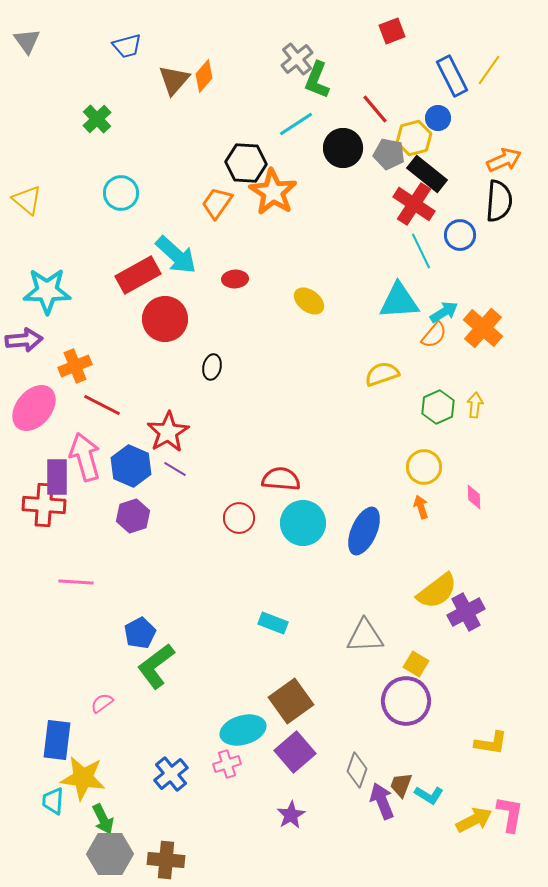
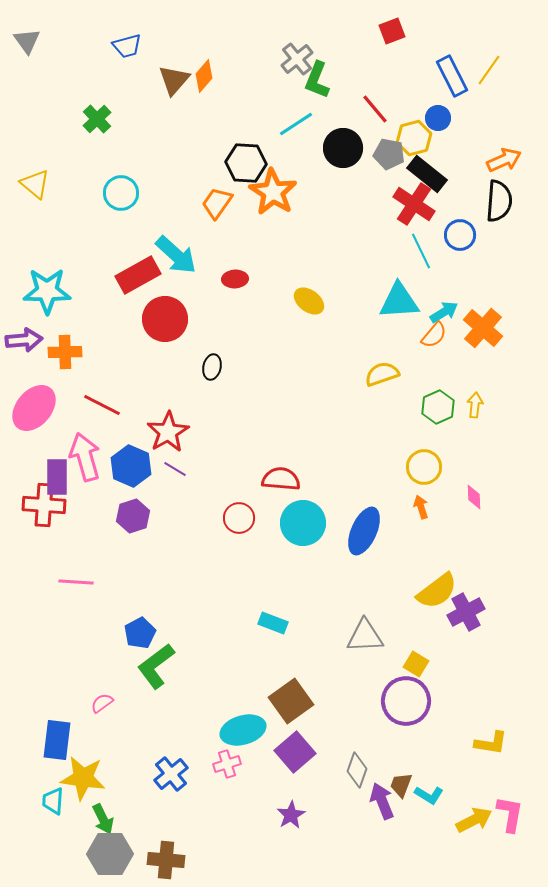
yellow triangle at (27, 200): moved 8 px right, 16 px up
orange cross at (75, 366): moved 10 px left, 14 px up; rotated 20 degrees clockwise
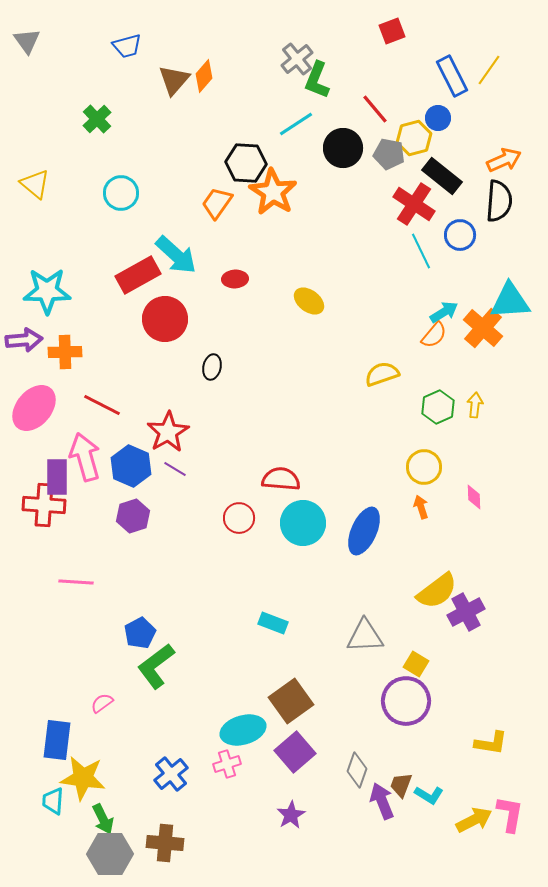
black rectangle at (427, 174): moved 15 px right, 2 px down
cyan triangle at (399, 301): moved 111 px right
brown cross at (166, 860): moved 1 px left, 17 px up
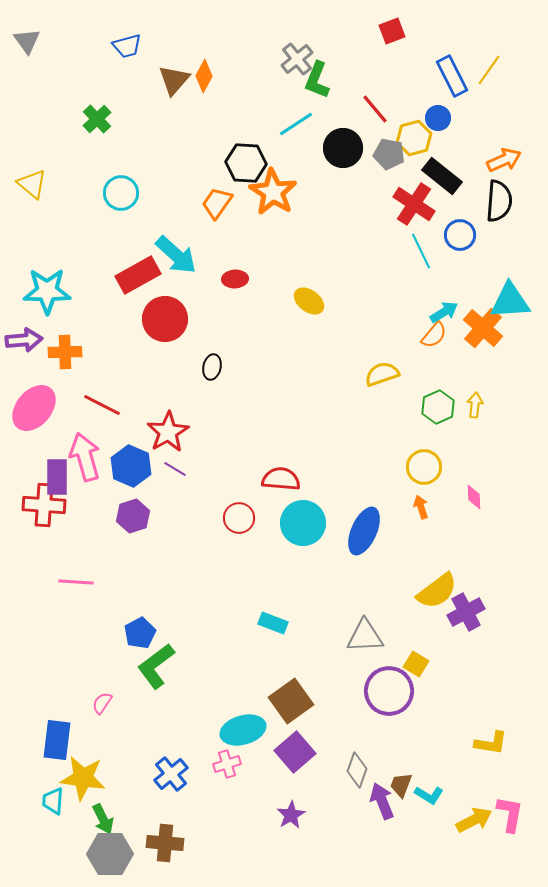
orange diamond at (204, 76): rotated 12 degrees counterclockwise
yellow triangle at (35, 184): moved 3 px left
purple circle at (406, 701): moved 17 px left, 10 px up
pink semicircle at (102, 703): rotated 20 degrees counterclockwise
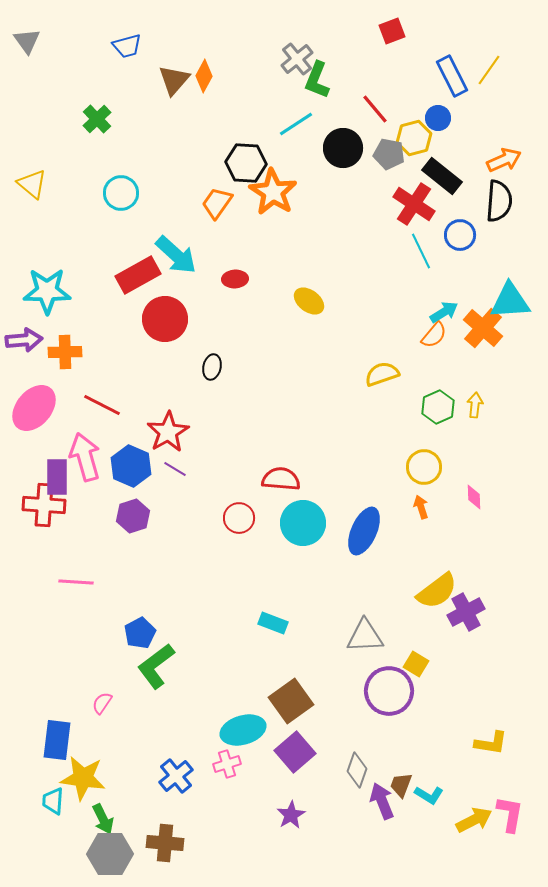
blue cross at (171, 774): moved 5 px right, 2 px down
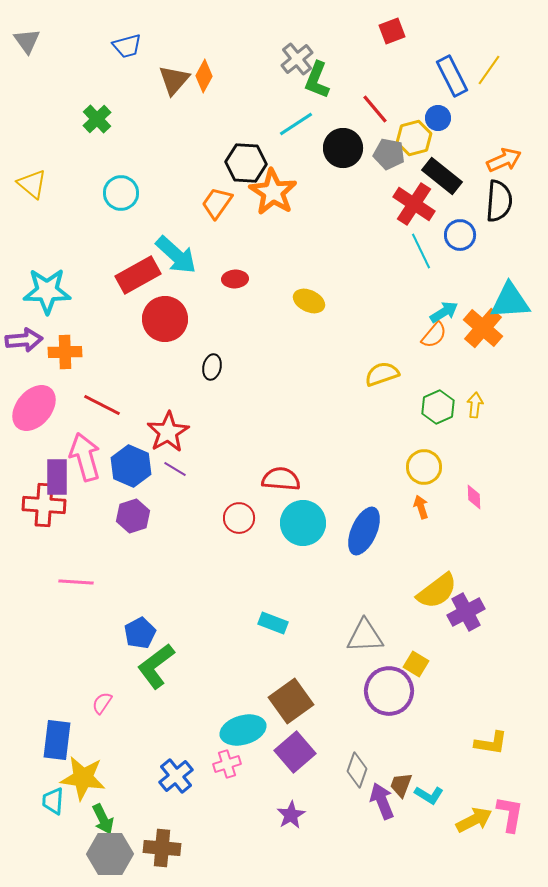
yellow ellipse at (309, 301): rotated 12 degrees counterclockwise
brown cross at (165, 843): moved 3 px left, 5 px down
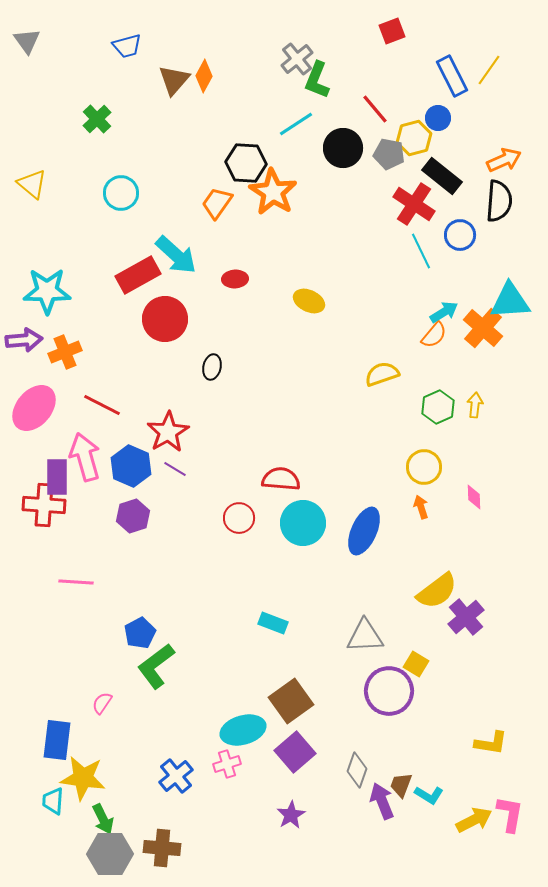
orange cross at (65, 352): rotated 20 degrees counterclockwise
purple cross at (466, 612): moved 5 px down; rotated 12 degrees counterclockwise
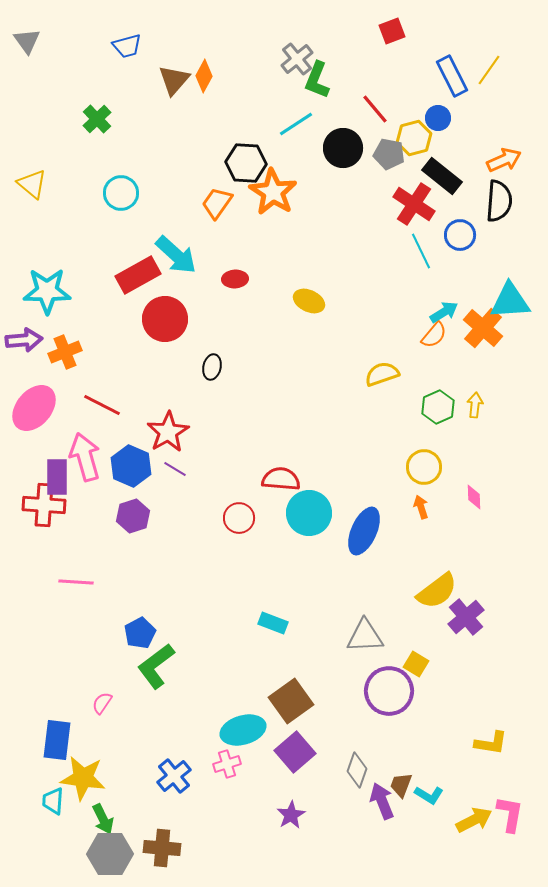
cyan circle at (303, 523): moved 6 px right, 10 px up
blue cross at (176, 776): moved 2 px left
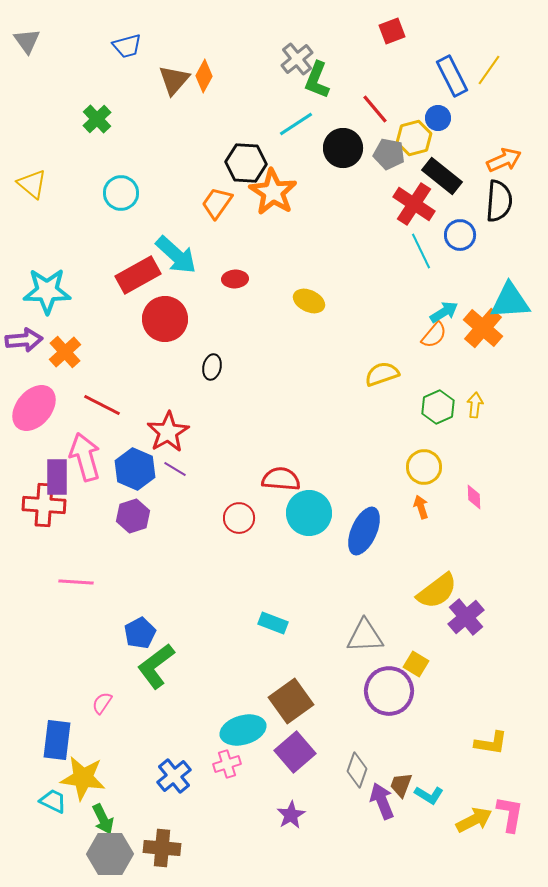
orange cross at (65, 352): rotated 20 degrees counterclockwise
blue hexagon at (131, 466): moved 4 px right, 3 px down
cyan trapezoid at (53, 801): rotated 112 degrees clockwise
